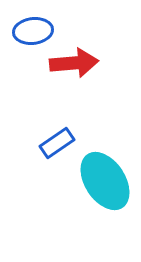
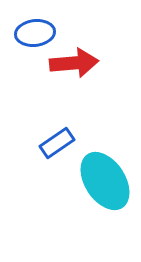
blue ellipse: moved 2 px right, 2 px down
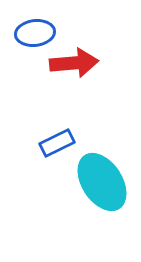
blue rectangle: rotated 8 degrees clockwise
cyan ellipse: moved 3 px left, 1 px down
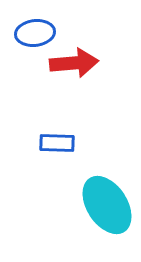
blue rectangle: rotated 28 degrees clockwise
cyan ellipse: moved 5 px right, 23 px down
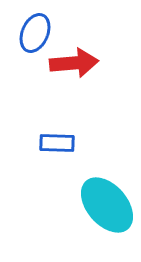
blue ellipse: rotated 60 degrees counterclockwise
cyan ellipse: rotated 8 degrees counterclockwise
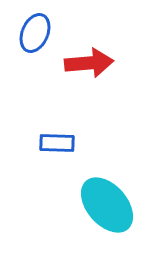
red arrow: moved 15 px right
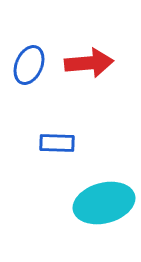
blue ellipse: moved 6 px left, 32 px down
cyan ellipse: moved 3 px left, 2 px up; rotated 64 degrees counterclockwise
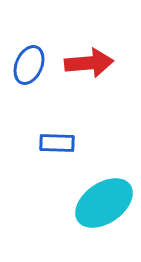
cyan ellipse: rotated 20 degrees counterclockwise
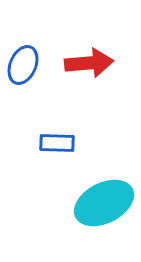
blue ellipse: moved 6 px left
cyan ellipse: rotated 8 degrees clockwise
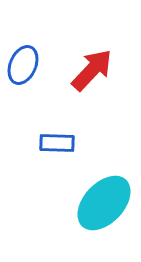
red arrow: moved 3 px right, 7 px down; rotated 42 degrees counterclockwise
cyan ellipse: rotated 20 degrees counterclockwise
